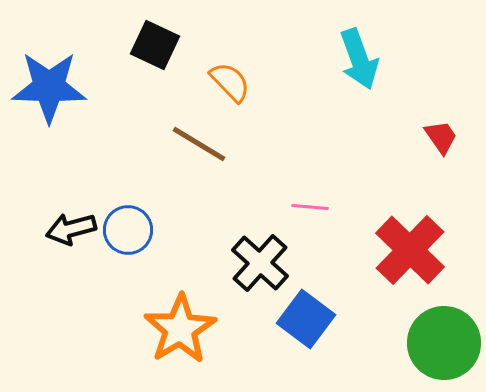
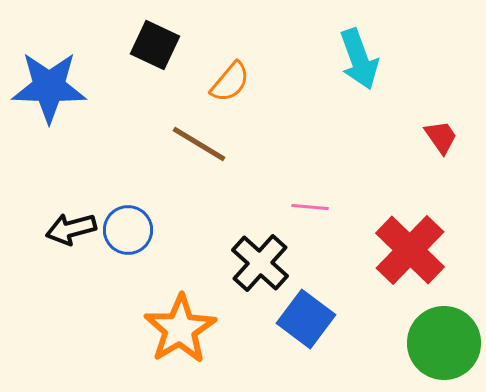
orange semicircle: rotated 84 degrees clockwise
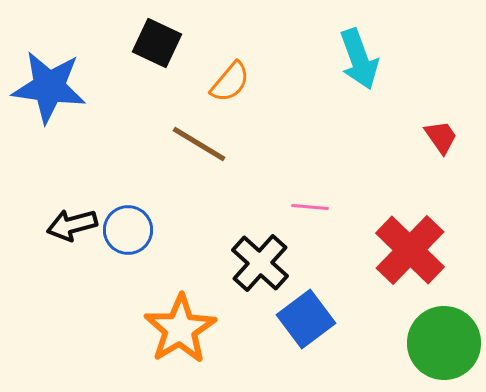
black square: moved 2 px right, 2 px up
blue star: rotated 6 degrees clockwise
black arrow: moved 1 px right, 4 px up
blue square: rotated 16 degrees clockwise
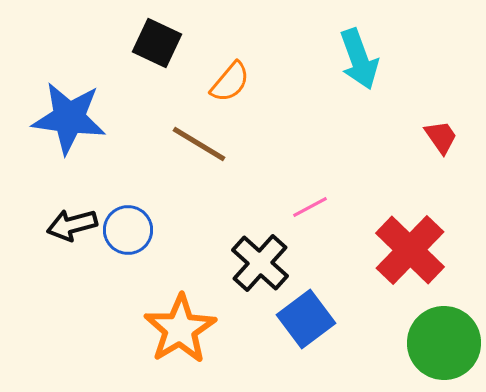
blue star: moved 20 px right, 31 px down
pink line: rotated 33 degrees counterclockwise
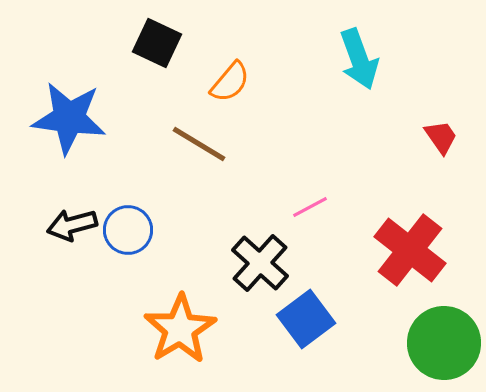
red cross: rotated 6 degrees counterclockwise
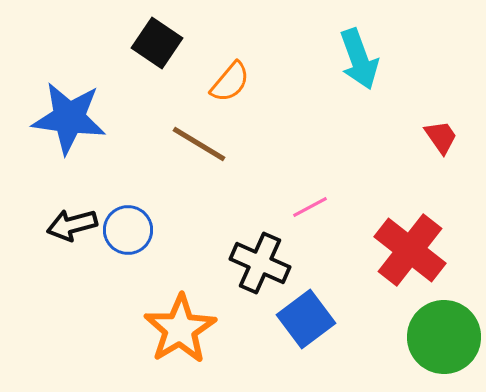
black square: rotated 9 degrees clockwise
black cross: rotated 18 degrees counterclockwise
green circle: moved 6 px up
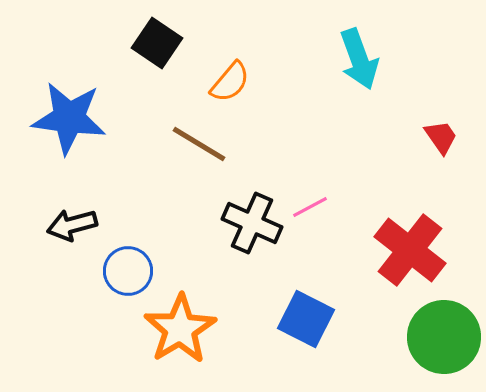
blue circle: moved 41 px down
black cross: moved 8 px left, 40 px up
blue square: rotated 26 degrees counterclockwise
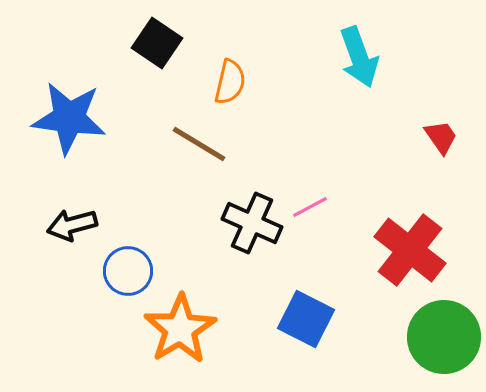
cyan arrow: moved 2 px up
orange semicircle: rotated 27 degrees counterclockwise
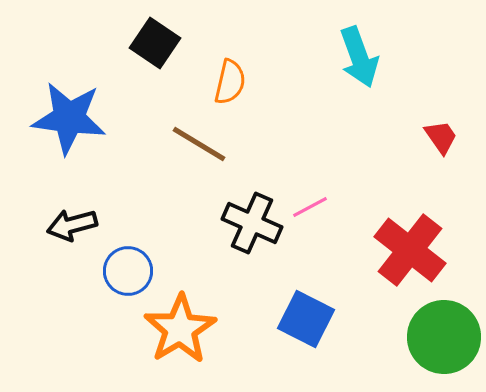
black square: moved 2 px left
